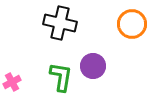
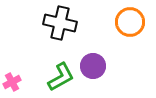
orange circle: moved 2 px left, 2 px up
green L-shape: rotated 52 degrees clockwise
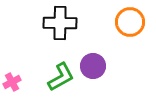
black cross: rotated 12 degrees counterclockwise
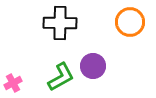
pink cross: moved 1 px right, 1 px down
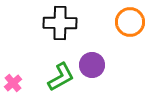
purple circle: moved 1 px left, 1 px up
pink cross: rotated 12 degrees counterclockwise
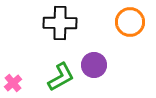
purple circle: moved 2 px right
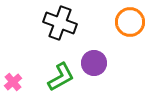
black cross: rotated 20 degrees clockwise
purple circle: moved 2 px up
pink cross: moved 1 px up
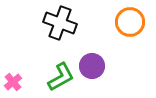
purple circle: moved 2 px left, 3 px down
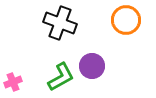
orange circle: moved 4 px left, 2 px up
pink cross: rotated 18 degrees clockwise
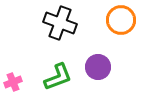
orange circle: moved 5 px left
purple circle: moved 6 px right, 1 px down
green L-shape: moved 3 px left; rotated 8 degrees clockwise
